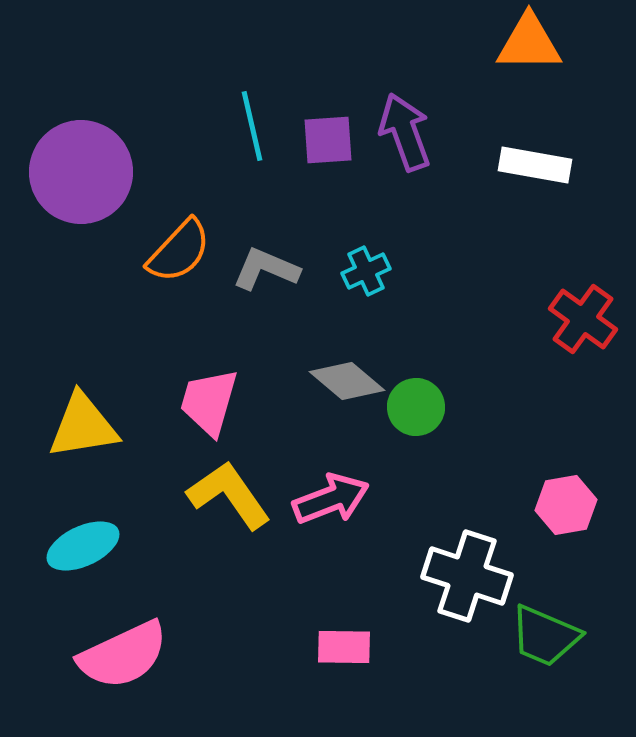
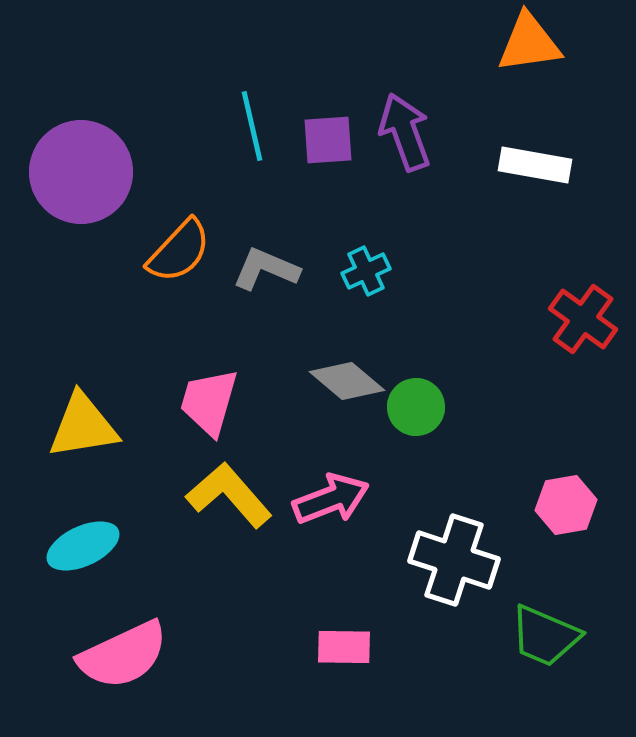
orange triangle: rotated 8 degrees counterclockwise
yellow L-shape: rotated 6 degrees counterclockwise
white cross: moved 13 px left, 16 px up
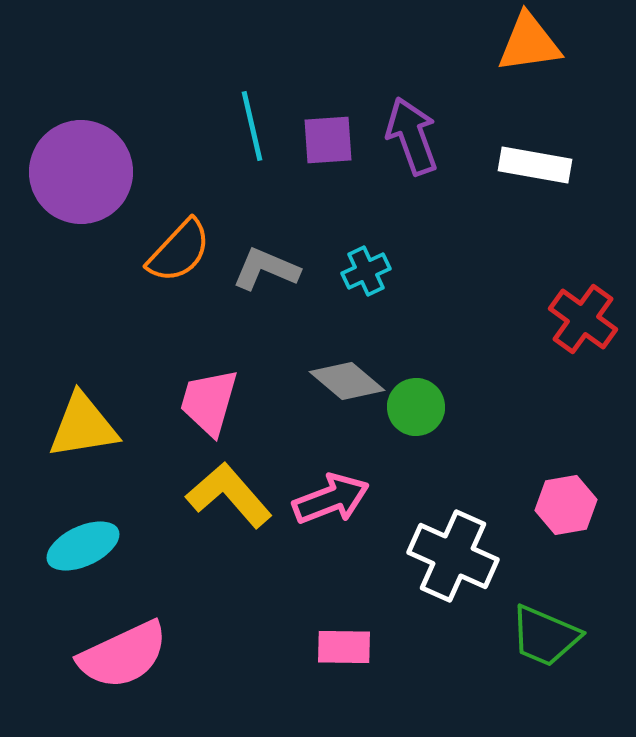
purple arrow: moved 7 px right, 4 px down
white cross: moved 1 px left, 4 px up; rotated 6 degrees clockwise
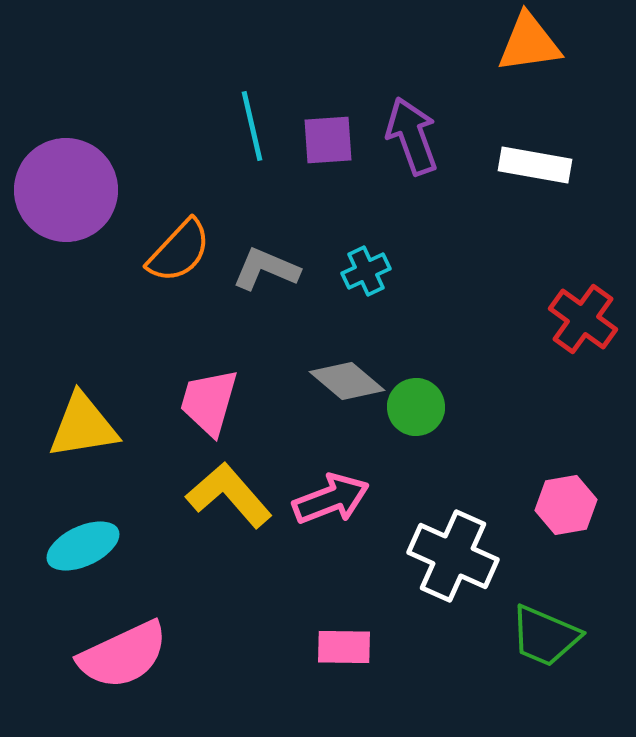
purple circle: moved 15 px left, 18 px down
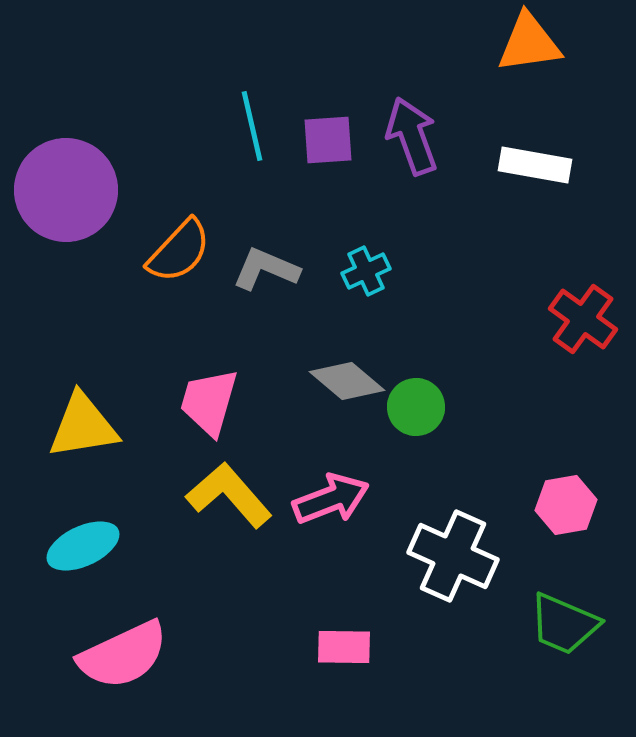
green trapezoid: moved 19 px right, 12 px up
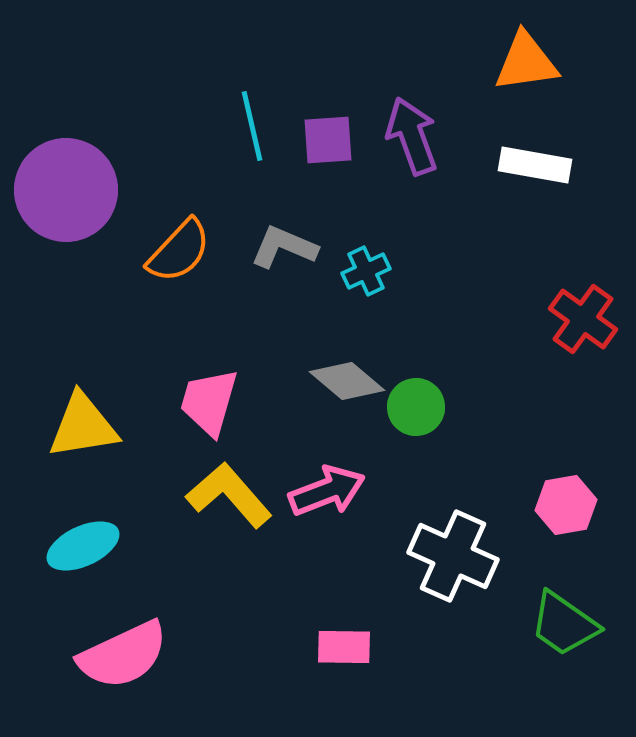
orange triangle: moved 3 px left, 19 px down
gray L-shape: moved 18 px right, 22 px up
pink arrow: moved 4 px left, 8 px up
green trapezoid: rotated 12 degrees clockwise
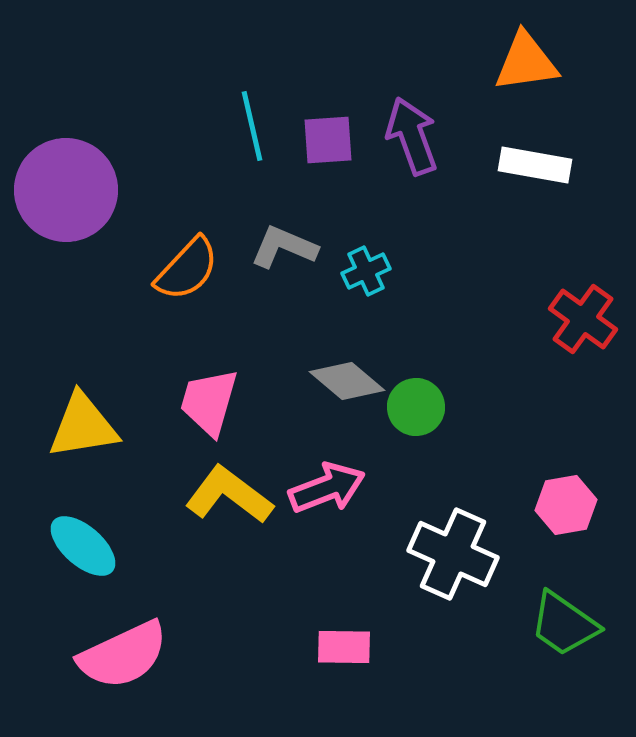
orange semicircle: moved 8 px right, 18 px down
pink arrow: moved 3 px up
yellow L-shape: rotated 12 degrees counterclockwise
cyan ellipse: rotated 66 degrees clockwise
white cross: moved 2 px up
